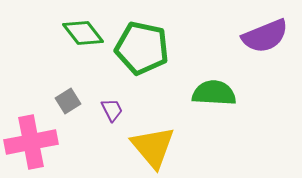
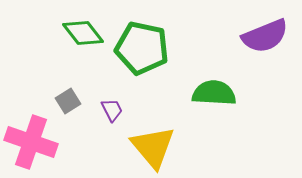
pink cross: rotated 30 degrees clockwise
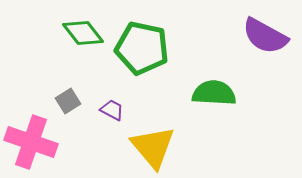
purple semicircle: rotated 51 degrees clockwise
purple trapezoid: rotated 35 degrees counterclockwise
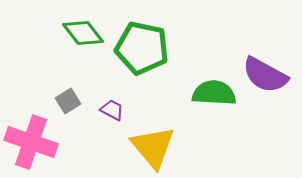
purple semicircle: moved 39 px down
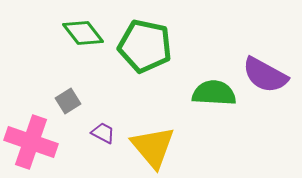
green pentagon: moved 3 px right, 2 px up
purple trapezoid: moved 9 px left, 23 px down
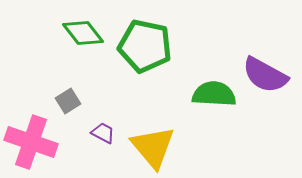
green semicircle: moved 1 px down
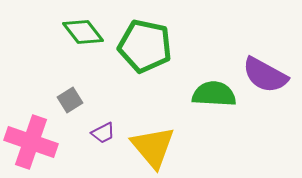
green diamond: moved 1 px up
gray square: moved 2 px right, 1 px up
purple trapezoid: rotated 125 degrees clockwise
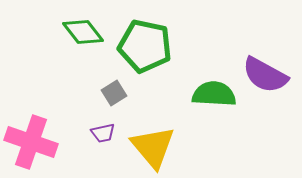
gray square: moved 44 px right, 7 px up
purple trapezoid: rotated 15 degrees clockwise
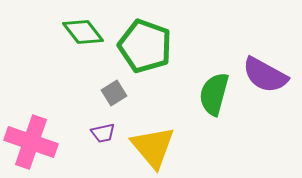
green pentagon: rotated 8 degrees clockwise
green semicircle: rotated 78 degrees counterclockwise
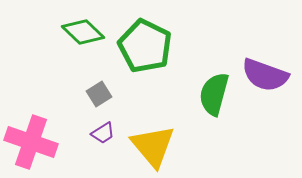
green diamond: rotated 9 degrees counterclockwise
green pentagon: rotated 6 degrees clockwise
purple semicircle: rotated 9 degrees counterclockwise
gray square: moved 15 px left, 1 px down
purple trapezoid: rotated 20 degrees counterclockwise
yellow triangle: moved 1 px up
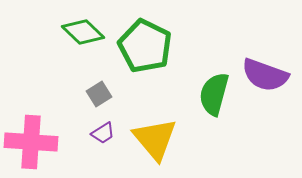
pink cross: rotated 15 degrees counterclockwise
yellow triangle: moved 2 px right, 7 px up
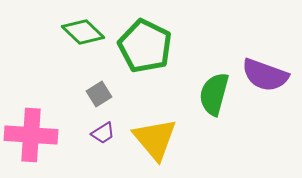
pink cross: moved 7 px up
